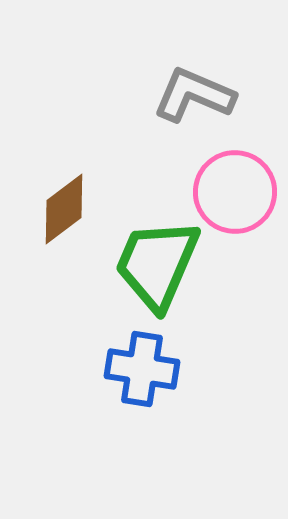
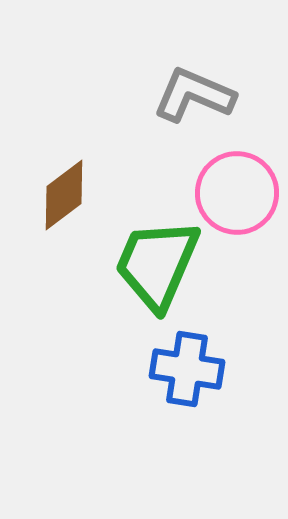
pink circle: moved 2 px right, 1 px down
brown diamond: moved 14 px up
blue cross: moved 45 px right
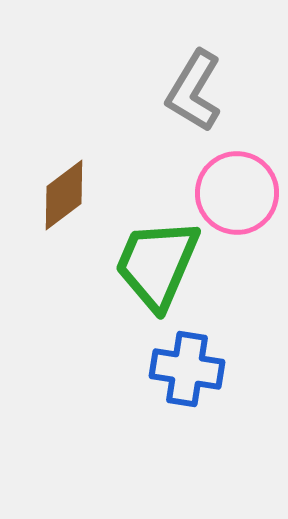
gray L-shape: moved 4 px up; rotated 82 degrees counterclockwise
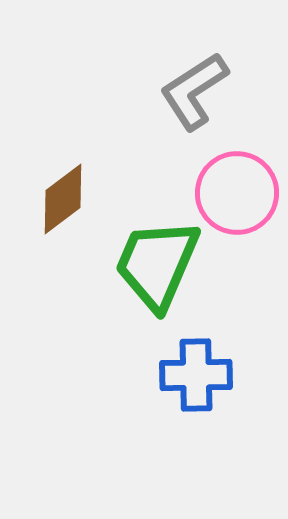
gray L-shape: rotated 26 degrees clockwise
brown diamond: moved 1 px left, 4 px down
blue cross: moved 9 px right, 6 px down; rotated 10 degrees counterclockwise
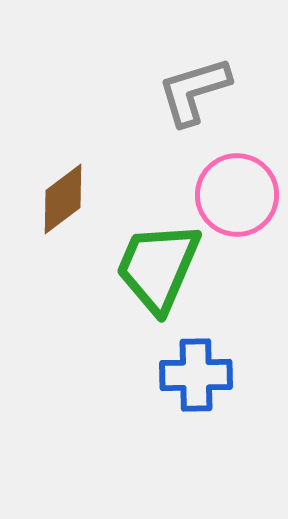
gray L-shape: rotated 16 degrees clockwise
pink circle: moved 2 px down
green trapezoid: moved 1 px right, 3 px down
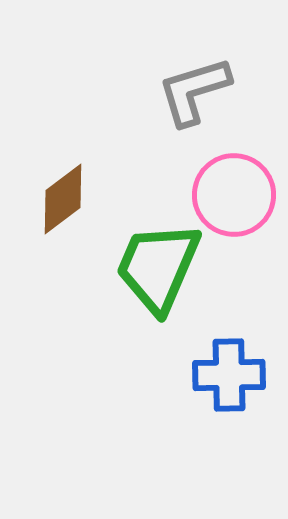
pink circle: moved 3 px left
blue cross: moved 33 px right
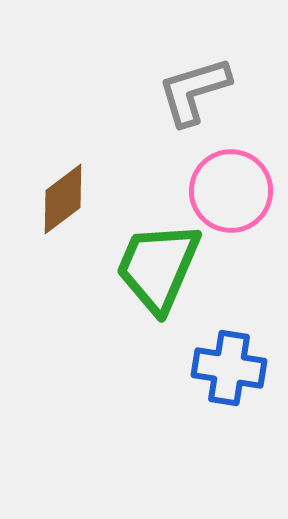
pink circle: moved 3 px left, 4 px up
blue cross: moved 7 px up; rotated 10 degrees clockwise
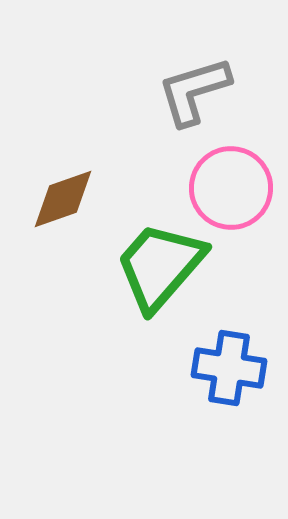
pink circle: moved 3 px up
brown diamond: rotated 18 degrees clockwise
green trapezoid: moved 2 px right, 1 px up; rotated 18 degrees clockwise
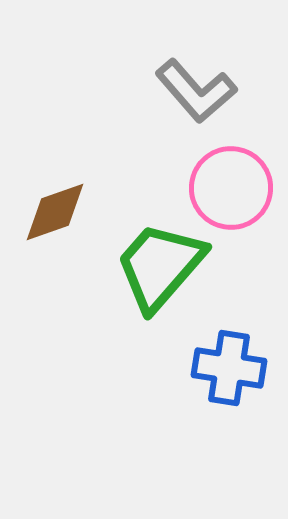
gray L-shape: moved 2 px right; rotated 114 degrees counterclockwise
brown diamond: moved 8 px left, 13 px down
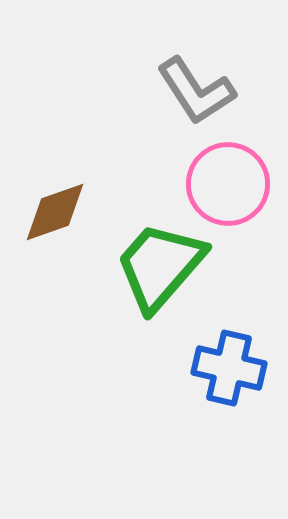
gray L-shape: rotated 8 degrees clockwise
pink circle: moved 3 px left, 4 px up
blue cross: rotated 4 degrees clockwise
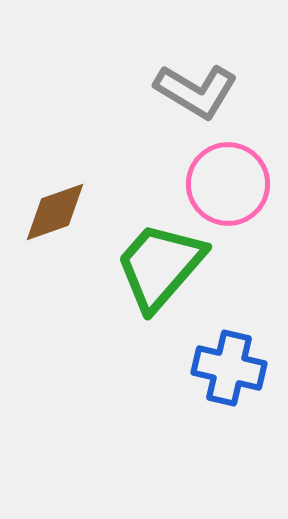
gray L-shape: rotated 26 degrees counterclockwise
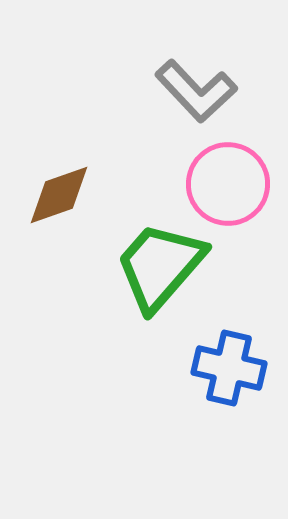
gray L-shape: rotated 16 degrees clockwise
brown diamond: moved 4 px right, 17 px up
